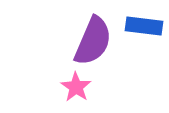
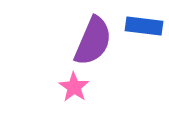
pink star: moved 2 px left
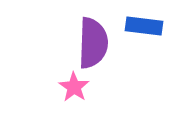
purple semicircle: moved 2 px down; rotated 21 degrees counterclockwise
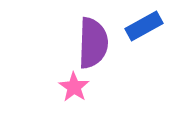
blue rectangle: rotated 36 degrees counterclockwise
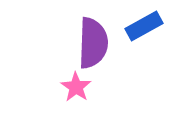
pink star: moved 2 px right
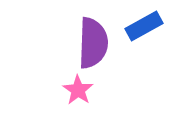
pink star: moved 2 px right, 3 px down
